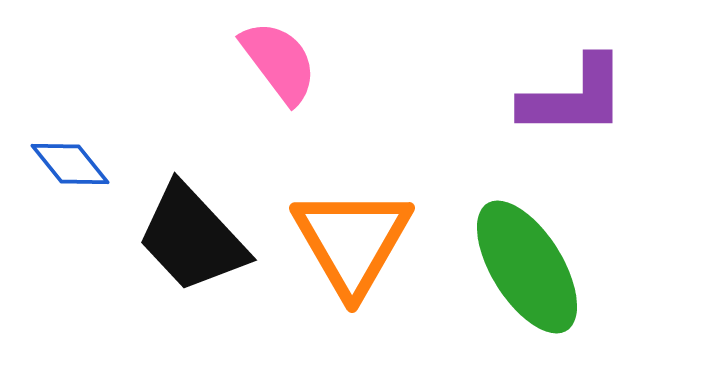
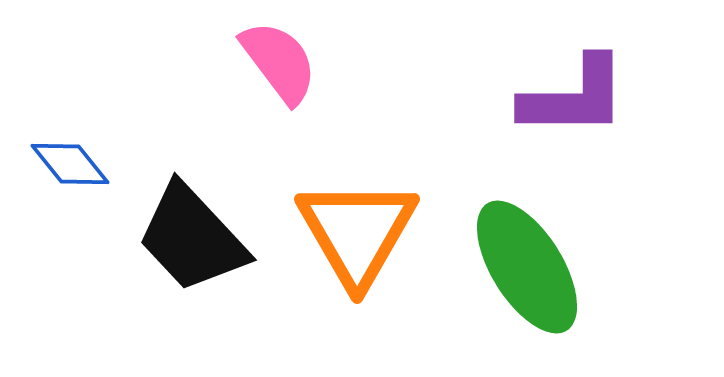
orange triangle: moved 5 px right, 9 px up
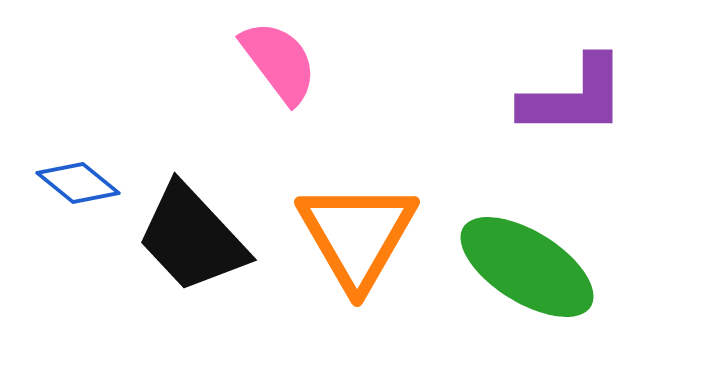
blue diamond: moved 8 px right, 19 px down; rotated 12 degrees counterclockwise
orange triangle: moved 3 px down
green ellipse: rotated 26 degrees counterclockwise
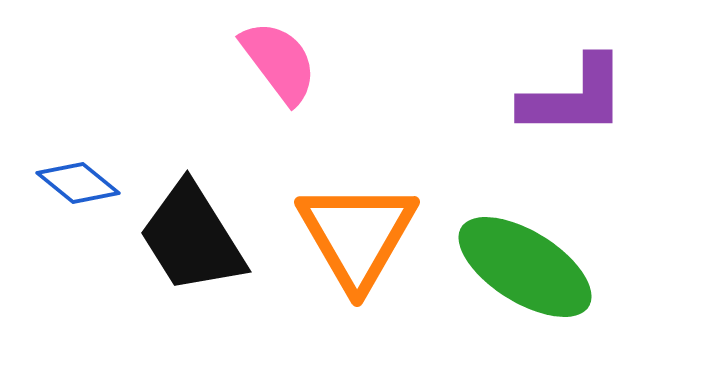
black trapezoid: rotated 11 degrees clockwise
green ellipse: moved 2 px left
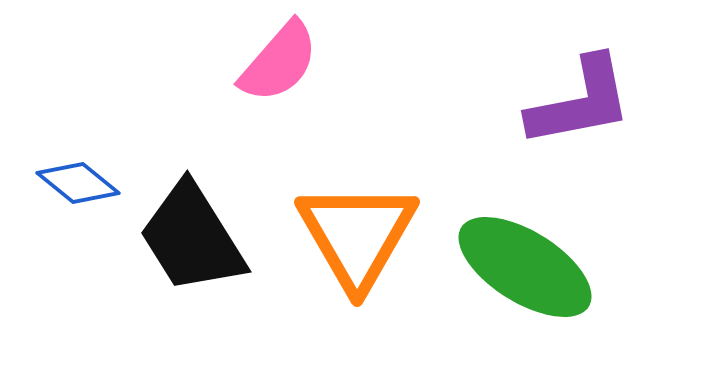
pink semicircle: rotated 78 degrees clockwise
purple L-shape: moved 6 px right, 5 px down; rotated 11 degrees counterclockwise
